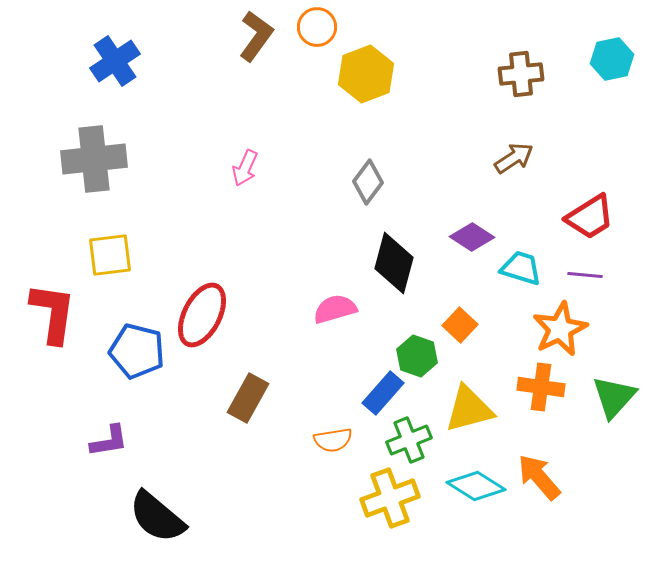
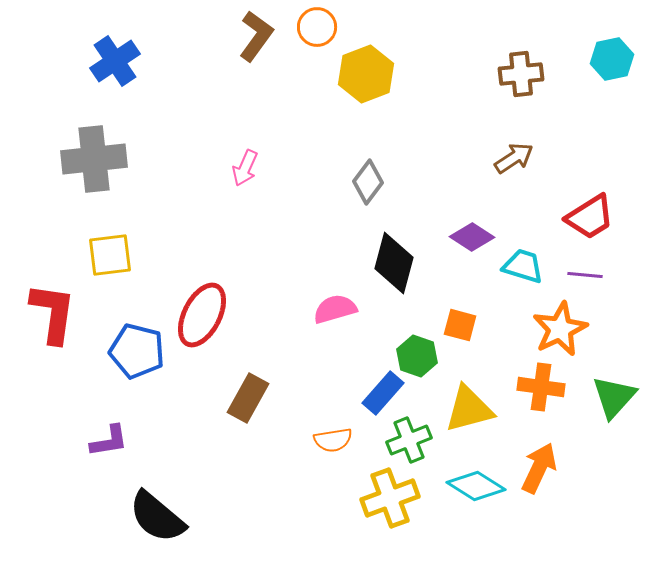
cyan trapezoid: moved 2 px right, 2 px up
orange square: rotated 28 degrees counterclockwise
orange arrow: moved 9 px up; rotated 66 degrees clockwise
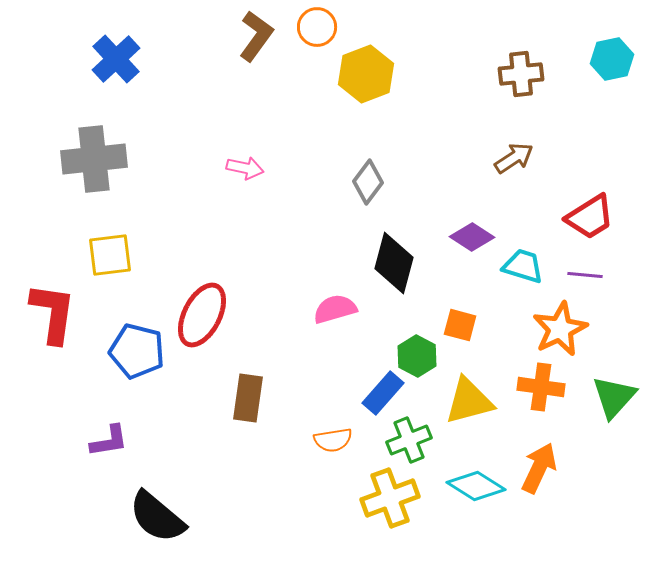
blue cross: moved 1 px right, 2 px up; rotated 9 degrees counterclockwise
pink arrow: rotated 102 degrees counterclockwise
green hexagon: rotated 9 degrees clockwise
brown rectangle: rotated 21 degrees counterclockwise
yellow triangle: moved 8 px up
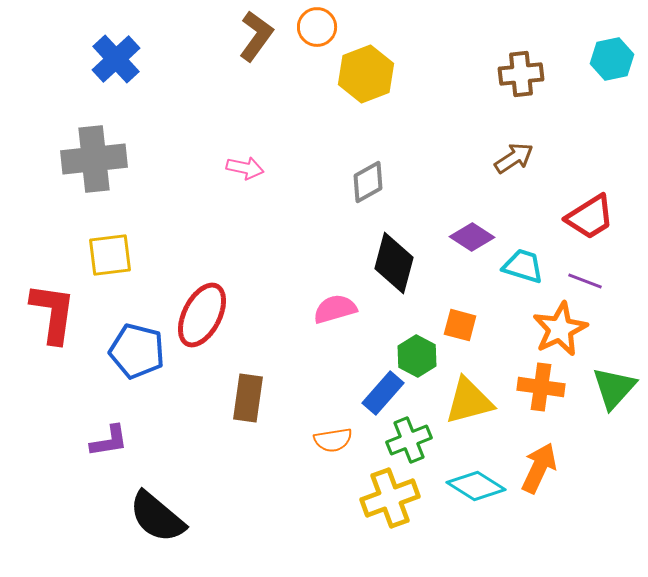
gray diamond: rotated 24 degrees clockwise
purple line: moved 6 px down; rotated 16 degrees clockwise
green triangle: moved 9 px up
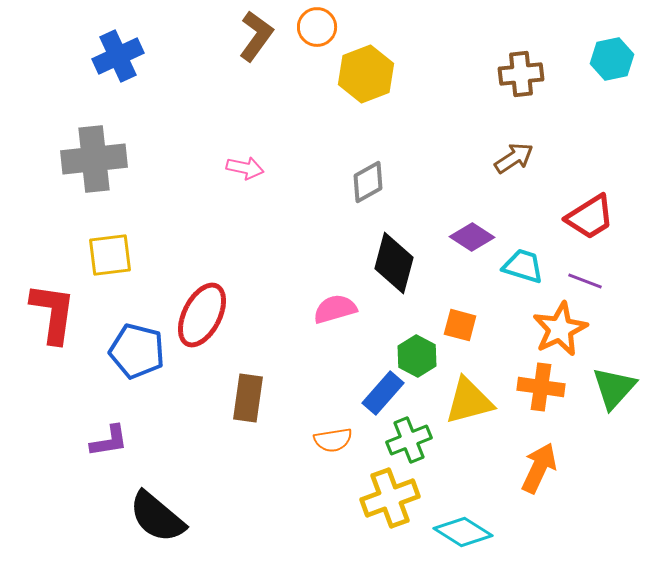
blue cross: moved 2 px right, 3 px up; rotated 18 degrees clockwise
cyan diamond: moved 13 px left, 46 px down
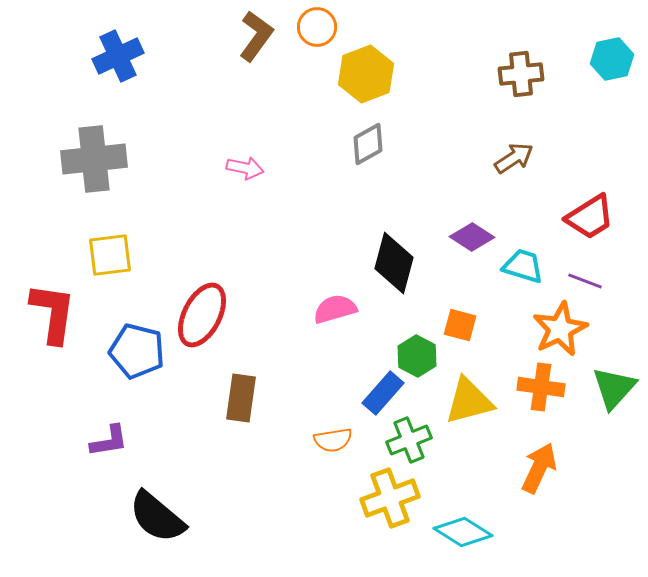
gray diamond: moved 38 px up
brown rectangle: moved 7 px left
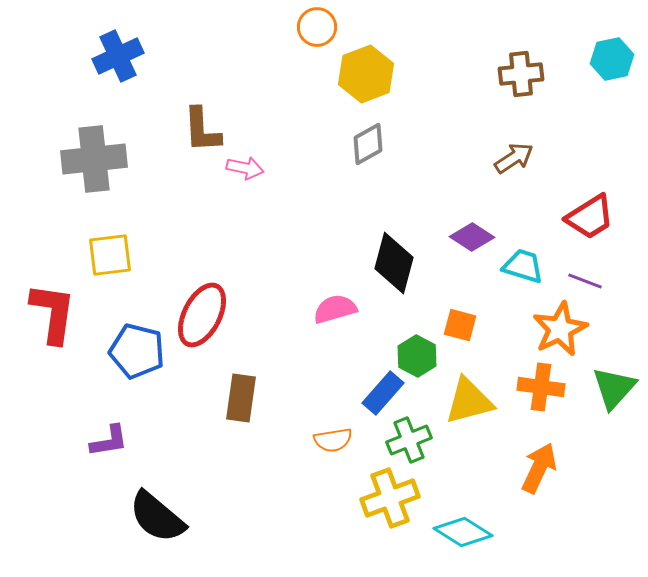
brown L-shape: moved 54 px left, 94 px down; rotated 141 degrees clockwise
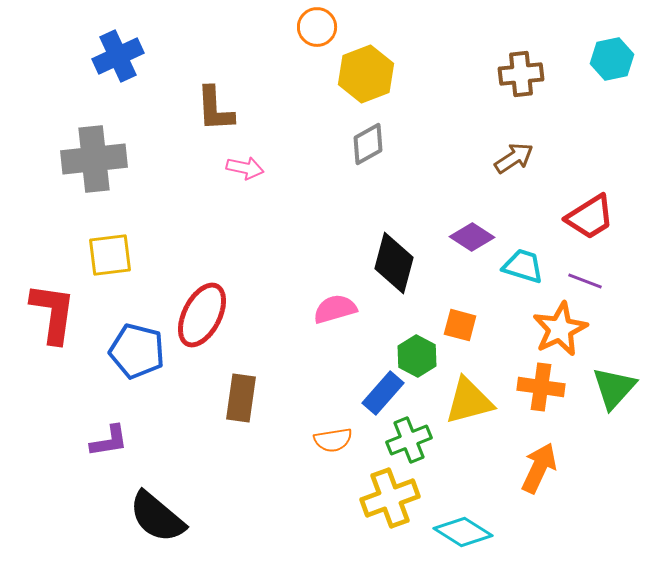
brown L-shape: moved 13 px right, 21 px up
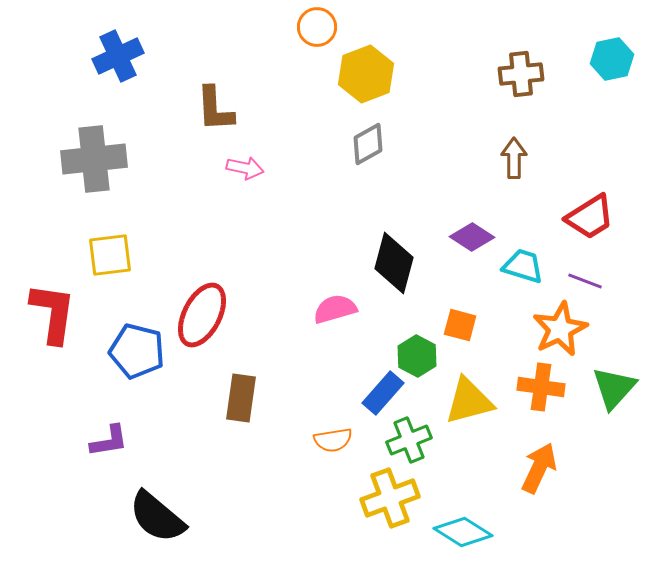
brown arrow: rotated 57 degrees counterclockwise
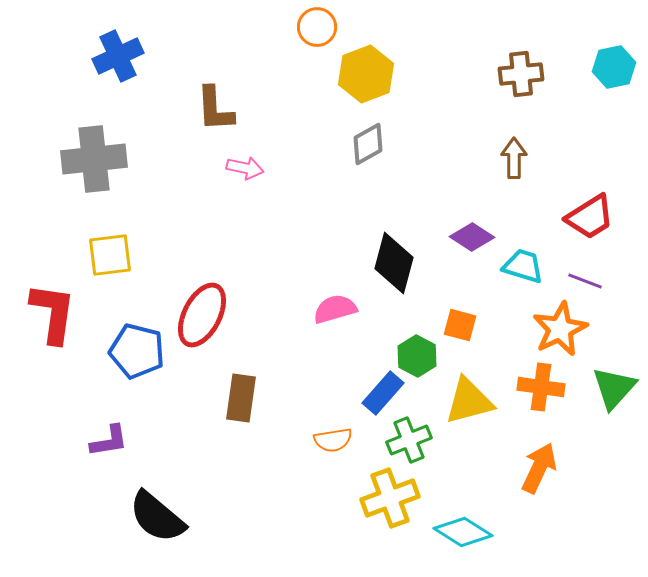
cyan hexagon: moved 2 px right, 8 px down
